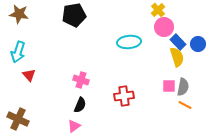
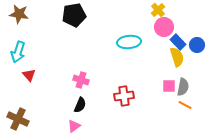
blue circle: moved 1 px left, 1 px down
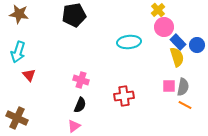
brown cross: moved 1 px left, 1 px up
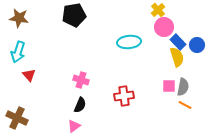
brown star: moved 4 px down
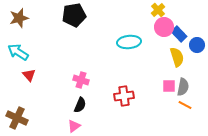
brown star: rotated 24 degrees counterclockwise
blue rectangle: moved 1 px right, 8 px up
cyan arrow: rotated 105 degrees clockwise
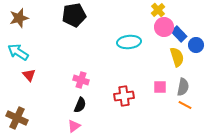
blue circle: moved 1 px left
pink square: moved 9 px left, 1 px down
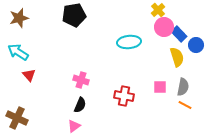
red cross: rotated 18 degrees clockwise
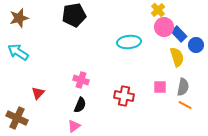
red triangle: moved 9 px right, 18 px down; rotated 24 degrees clockwise
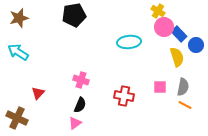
yellow cross: moved 1 px down; rotated 16 degrees counterclockwise
pink triangle: moved 1 px right, 3 px up
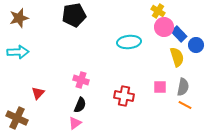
cyan arrow: rotated 145 degrees clockwise
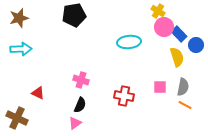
cyan arrow: moved 3 px right, 3 px up
red triangle: rotated 48 degrees counterclockwise
